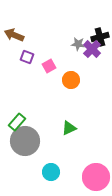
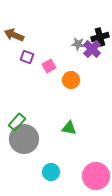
green triangle: rotated 35 degrees clockwise
gray circle: moved 1 px left, 2 px up
pink circle: moved 1 px up
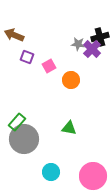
pink circle: moved 3 px left
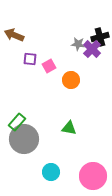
purple square: moved 3 px right, 2 px down; rotated 16 degrees counterclockwise
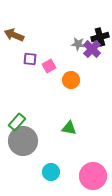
gray circle: moved 1 px left, 2 px down
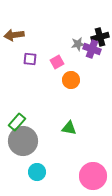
brown arrow: rotated 30 degrees counterclockwise
gray star: rotated 16 degrees counterclockwise
purple cross: rotated 24 degrees counterclockwise
pink square: moved 8 px right, 4 px up
cyan circle: moved 14 px left
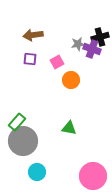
brown arrow: moved 19 px right
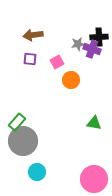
black cross: moved 1 px left; rotated 12 degrees clockwise
green triangle: moved 25 px right, 5 px up
pink circle: moved 1 px right, 3 px down
